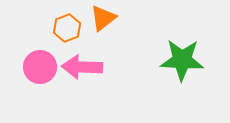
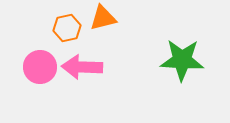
orange triangle: rotated 24 degrees clockwise
orange hexagon: rotated 8 degrees clockwise
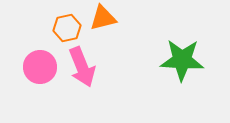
pink arrow: rotated 114 degrees counterclockwise
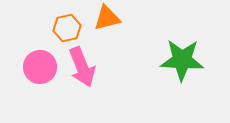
orange triangle: moved 4 px right
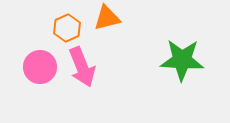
orange hexagon: rotated 12 degrees counterclockwise
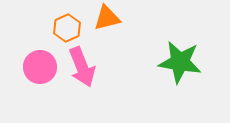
green star: moved 2 px left, 2 px down; rotated 6 degrees clockwise
